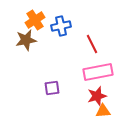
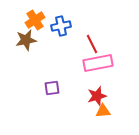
pink rectangle: moved 9 px up
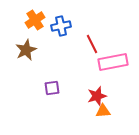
brown star: moved 10 px down; rotated 15 degrees counterclockwise
pink rectangle: moved 15 px right, 1 px up
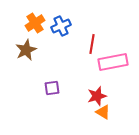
orange cross: moved 3 px down
blue cross: rotated 12 degrees counterclockwise
red line: rotated 36 degrees clockwise
orange triangle: moved 1 px down; rotated 35 degrees clockwise
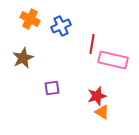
orange cross: moved 5 px left, 4 px up; rotated 30 degrees counterclockwise
brown star: moved 3 px left, 8 px down
pink rectangle: moved 2 px up; rotated 24 degrees clockwise
orange triangle: moved 1 px left
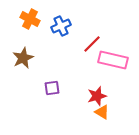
red line: rotated 36 degrees clockwise
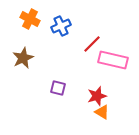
purple square: moved 6 px right; rotated 21 degrees clockwise
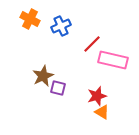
brown star: moved 20 px right, 18 px down
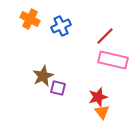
red line: moved 13 px right, 8 px up
red star: moved 1 px right, 1 px down
orange triangle: rotated 21 degrees clockwise
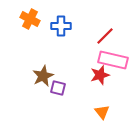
blue cross: rotated 24 degrees clockwise
red star: moved 2 px right, 22 px up
